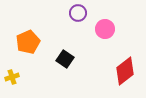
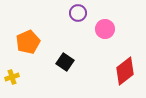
black square: moved 3 px down
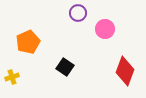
black square: moved 5 px down
red diamond: rotated 32 degrees counterclockwise
